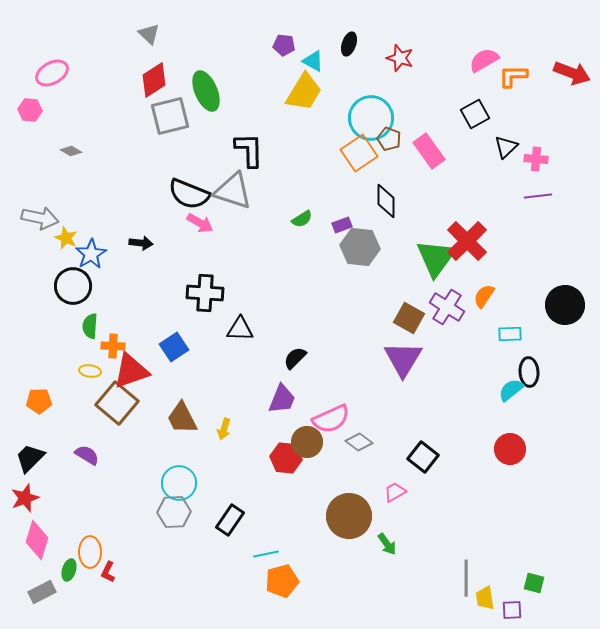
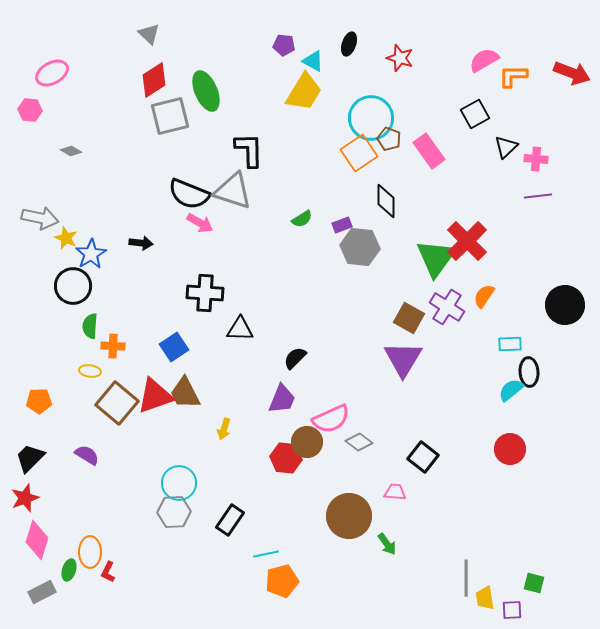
cyan rectangle at (510, 334): moved 10 px down
red triangle at (131, 371): moved 24 px right, 25 px down
brown trapezoid at (182, 418): moved 3 px right, 25 px up
pink trapezoid at (395, 492): rotated 35 degrees clockwise
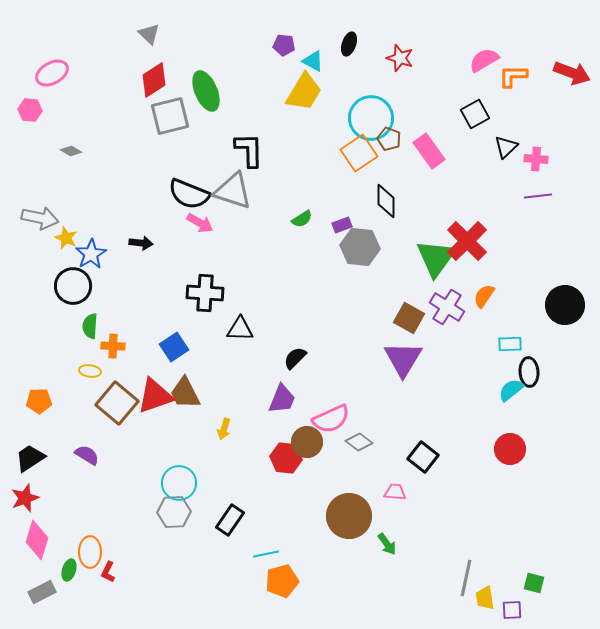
black trapezoid at (30, 458): rotated 12 degrees clockwise
gray line at (466, 578): rotated 12 degrees clockwise
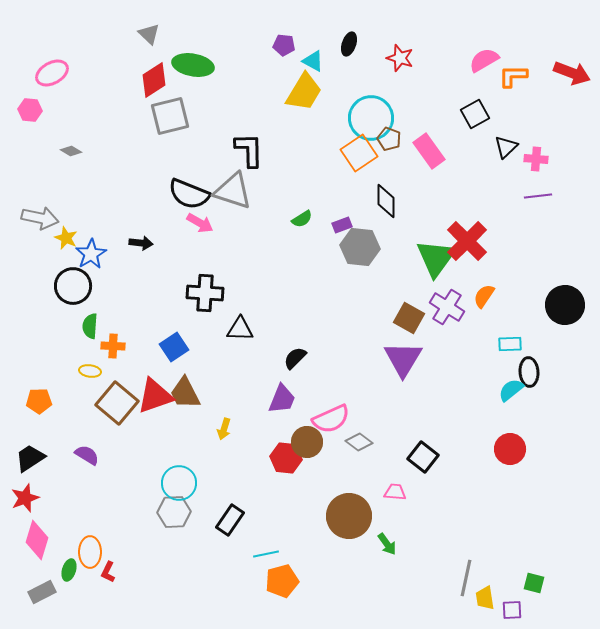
green ellipse at (206, 91): moved 13 px left, 26 px up; rotated 57 degrees counterclockwise
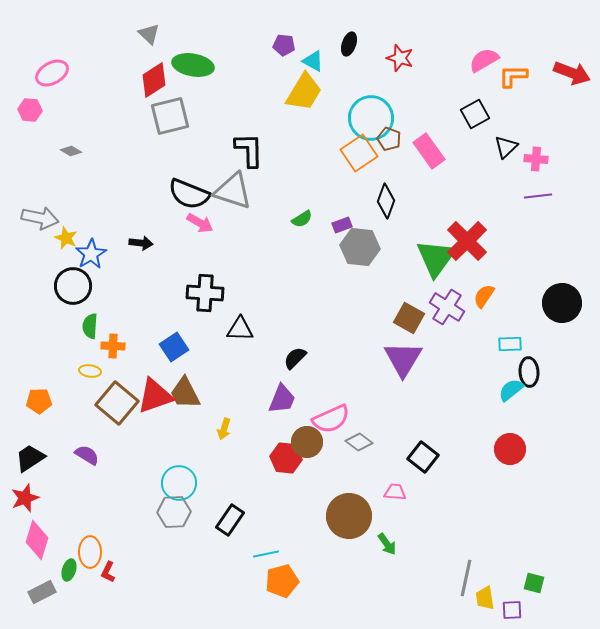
black diamond at (386, 201): rotated 20 degrees clockwise
black circle at (565, 305): moved 3 px left, 2 px up
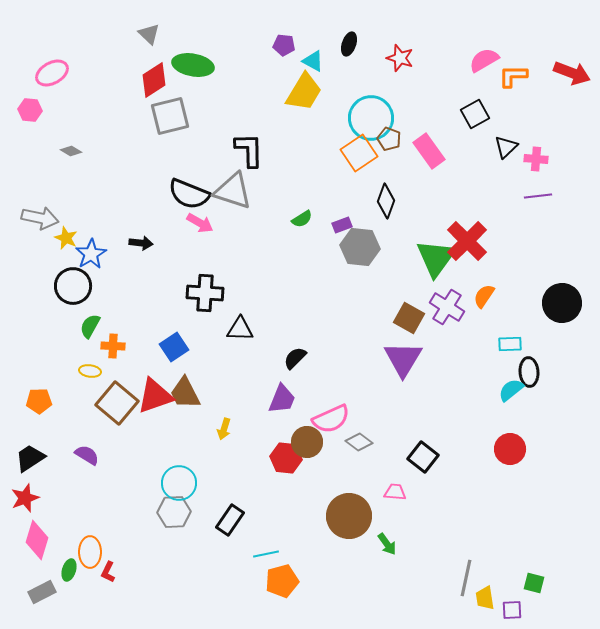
green semicircle at (90, 326): rotated 25 degrees clockwise
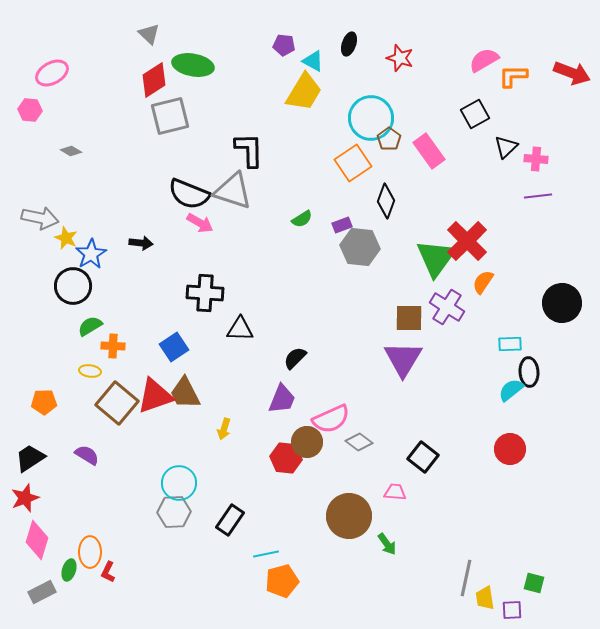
brown pentagon at (389, 139): rotated 15 degrees clockwise
orange square at (359, 153): moved 6 px left, 10 px down
orange semicircle at (484, 296): moved 1 px left, 14 px up
brown square at (409, 318): rotated 28 degrees counterclockwise
green semicircle at (90, 326): rotated 30 degrees clockwise
orange pentagon at (39, 401): moved 5 px right, 1 px down
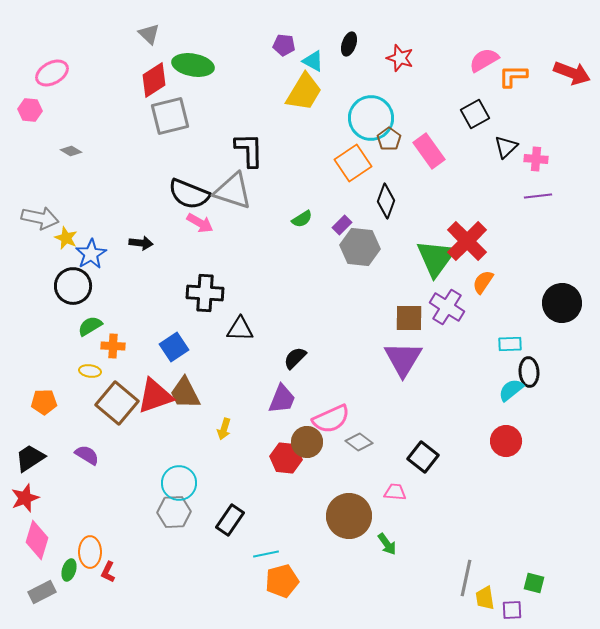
purple rectangle at (342, 225): rotated 24 degrees counterclockwise
red circle at (510, 449): moved 4 px left, 8 px up
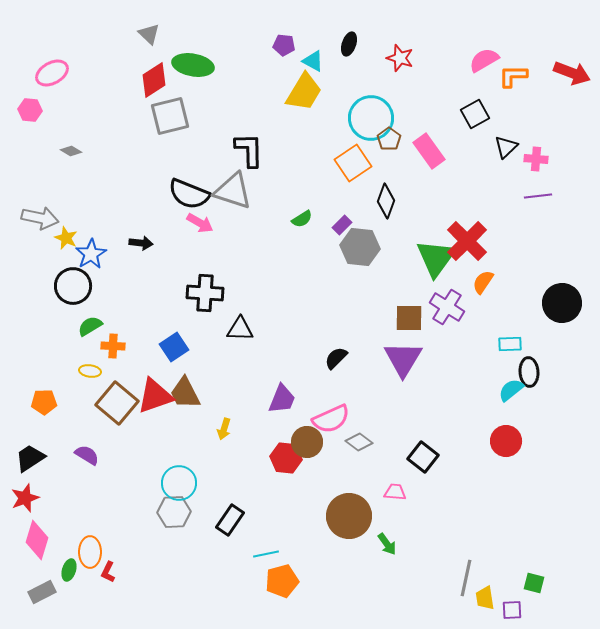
black semicircle at (295, 358): moved 41 px right
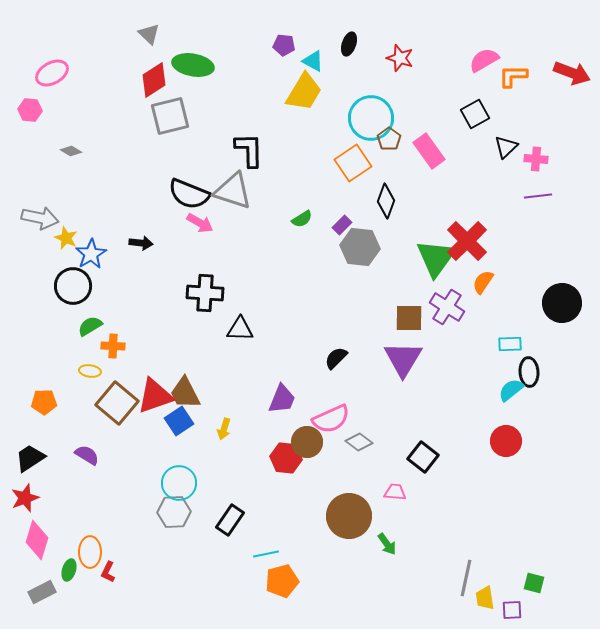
blue square at (174, 347): moved 5 px right, 74 px down
